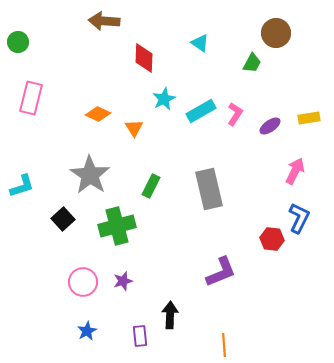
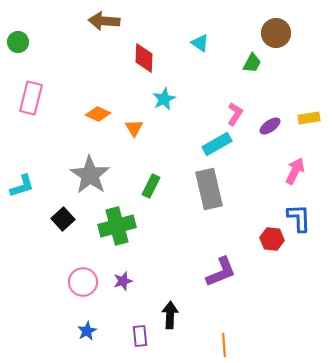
cyan rectangle: moved 16 px right, 33 px down
blue L-shape: rotated 28 degrees counterclockwise
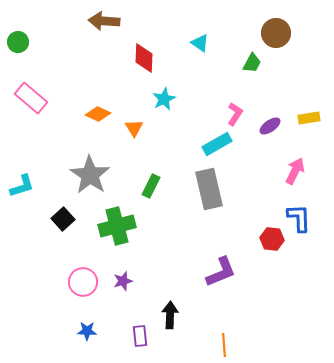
pink rectangle: rotated 64 degrees counterclockwise
blue star: rotated 30 degrees clockwise
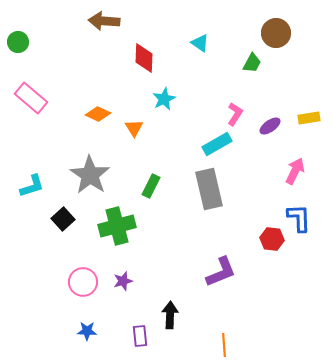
cyan L-shape: moved 10 px right
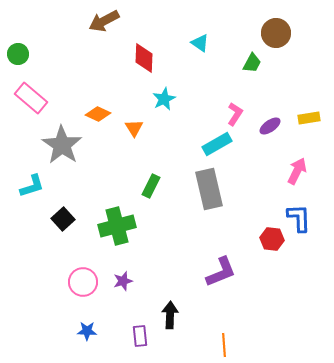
brown arrow: rotated 32 degrees counterclockwise
green circle: moved 12 px down
pink arrow: moved 2 px right
gray star: moved 28 px left, 30 px up
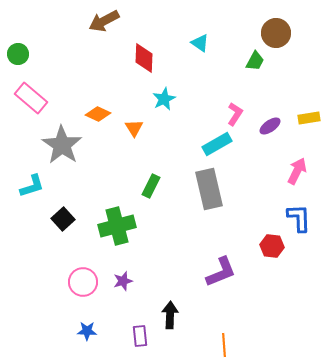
green trapezoid: moved 3 px right, 2 px up
red hexagon: moved 7 px down
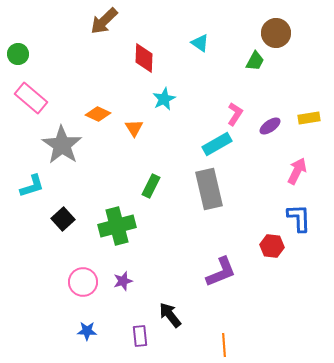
brown arrow: rotated 16 degrees counterclockwise
black arrow: rotated 40 degrees counterclockwise
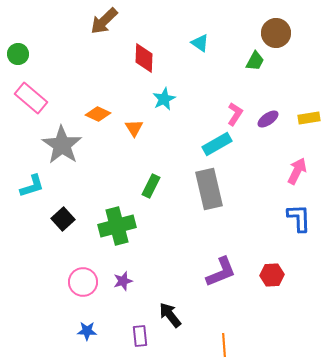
purple ellipse: moved 2 px left, 7 px up
red hexagon: moved 29 px down; rotated 10 degrees counterclockwise
